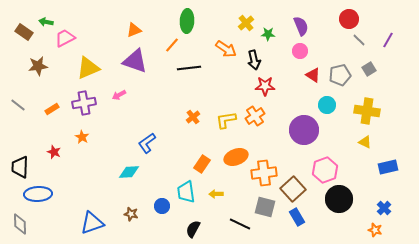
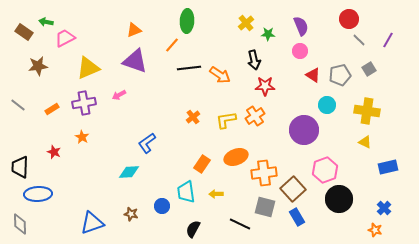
orange arrow at (226, 49): moved 6 px left, 26 px down
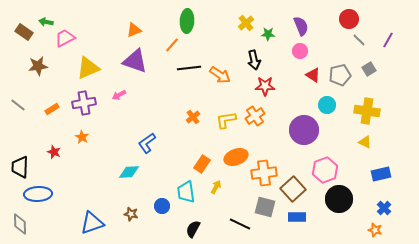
blue rectangle at (388, 167): moved 7 px left, 7 px down
yellow arrow at (216, 194): moved 7 px up; rotated 120 degrees clockwise
blue rectangle at (297, 217): rotated 60 degrees counterclockwise
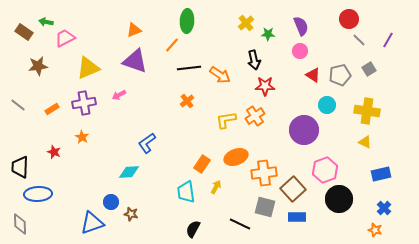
orange cross at (193, 117): moved 6 px left, 16 px up
blue circle at (162, 206): moved 51 px left, 4 px up
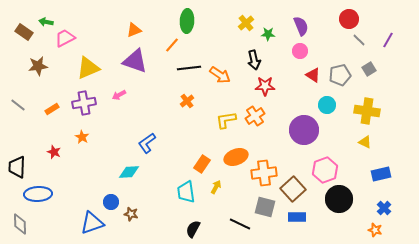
black trapezoid at (20, 167): moved 3 px left
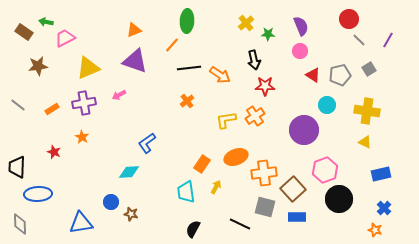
blue triangle at (92, 223): moved 11 px left; rotated 10 degrees clockwise
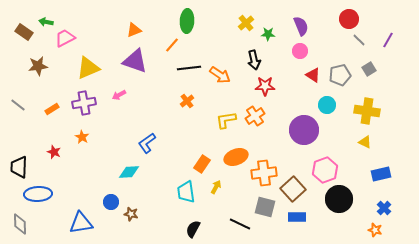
black trapezoid at (17, 167): moved 2 px right
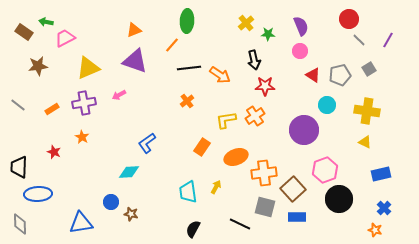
orange rectangle at (202, 164): moved 17 px up
cyan trapezoid at (186, 192): moved 2 px right
